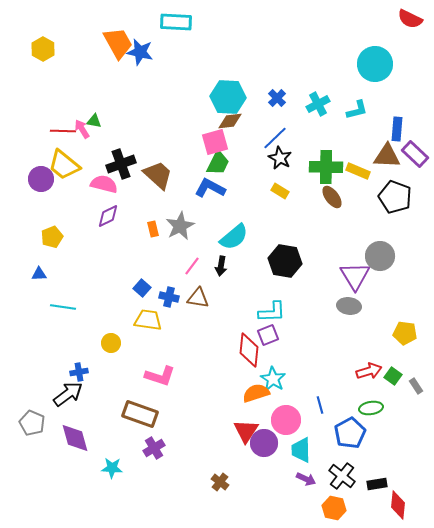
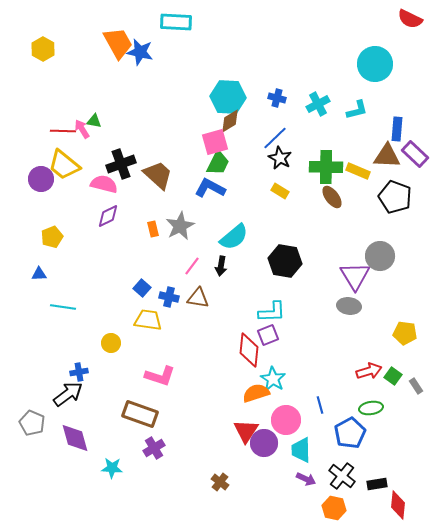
blue cross at (277, 98): rotated 30 degrees counterclockwise
brown diamond at (230, 121): rotated 25 degrees counterclockwise
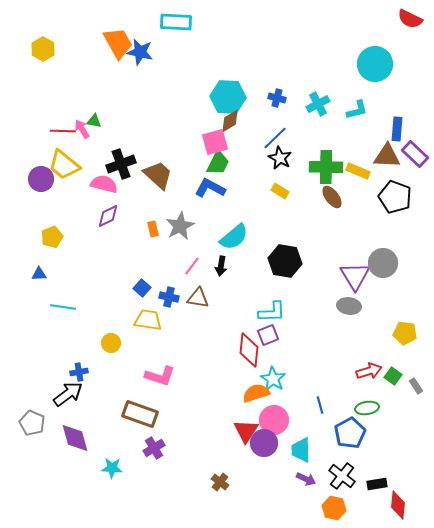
gray circle at (380, 256): moved 3 px right, 7 px down
green ellipse at (371, 408): moved 4 px left
pink circle at (286, 420): moved 12 px left
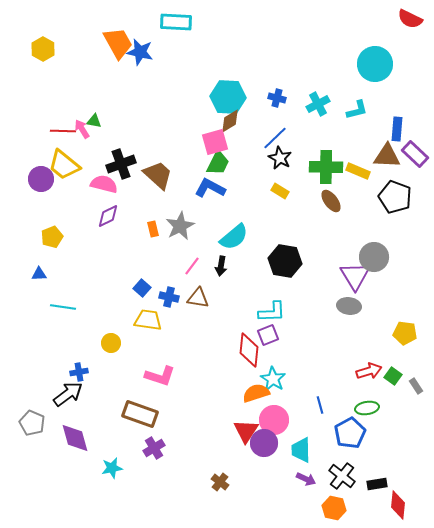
brown ellipse at (332, 197): moved 1 px left, 4 px down
gray circle at (383, 263): moved 9 px left, 6 px up
cyan star at (112, 468): rotated 15 degrees counterclockwise
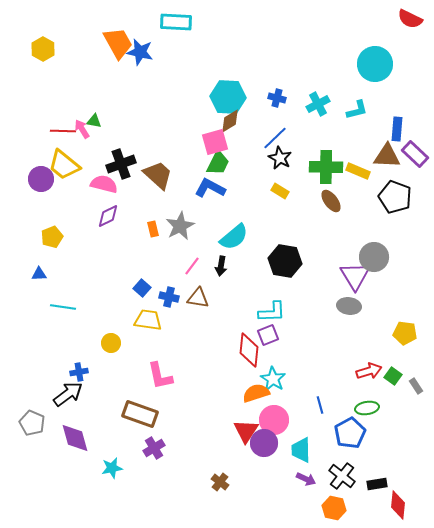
pink L-shape at (160, 376): rotated 60 degrees clockwise
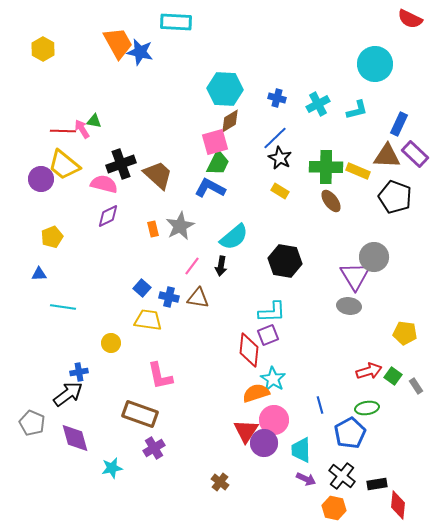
cyan hexagon at (228, 97): moved 3 px left, 8 px up
blue rectangle at (397, 129): moved 2 px right, 5 px up; rotated 20 degrees clockwise
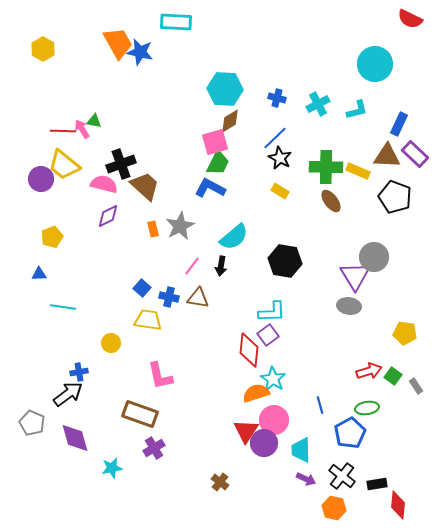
brown trapezoid at (158, 175): moved 13 px left, 11 px down
purple square at (268, 335): rotated 15 degrees counterclockwise
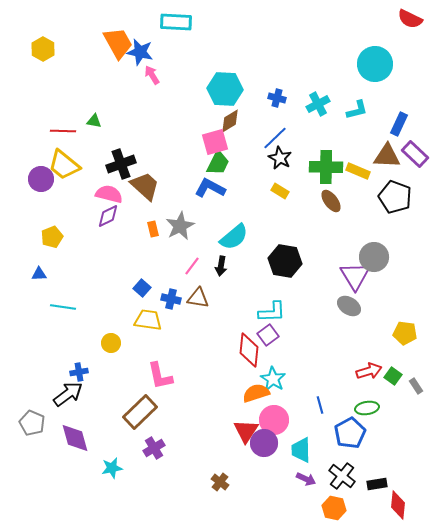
pink arrow at (82, 129): moved 70 px right, 54 px up
pink semicircle at (104, 184): moved 5 px right, 10 px down
blue cross at (169, 297): moved 2 px right, 2 px down
gray ellipse at (349, 306): rotated 25 degrees clockwise
brown rectangle at (140, 414): moved 2 px up; rotated 64 degrees counterclockwise
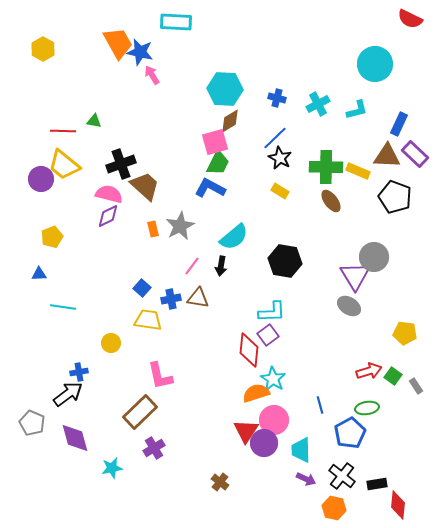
blue cross at (171, 299): rotated 24 degrees counterclockwise
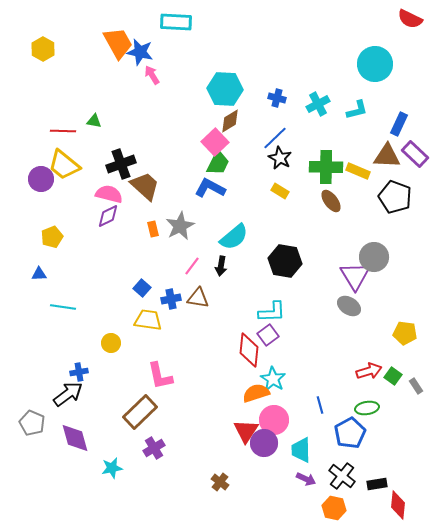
pink square at (215, 142): rotated 28 degrees counterclockwise
